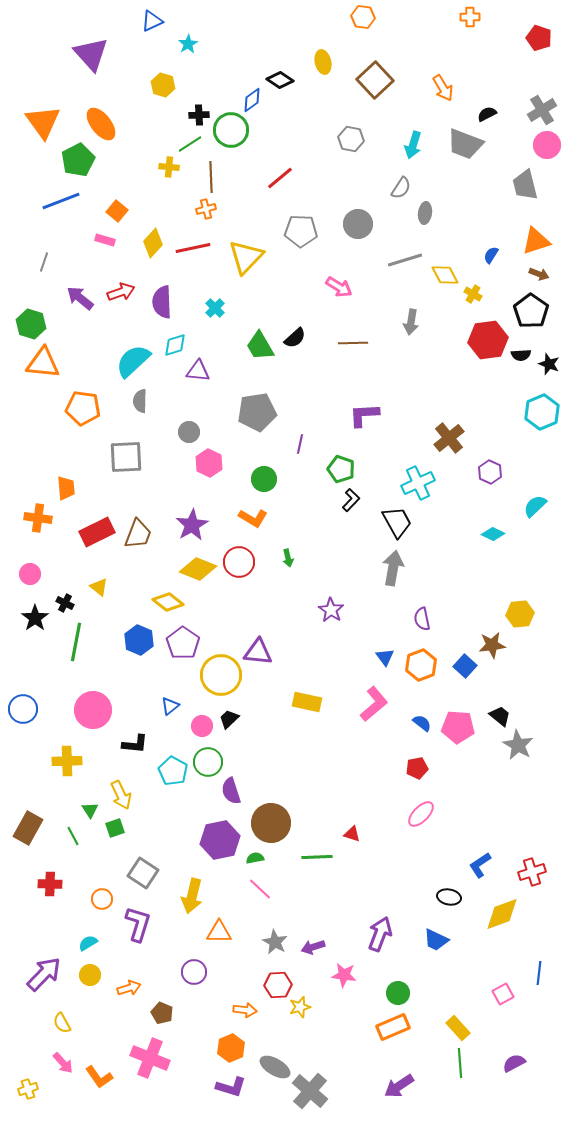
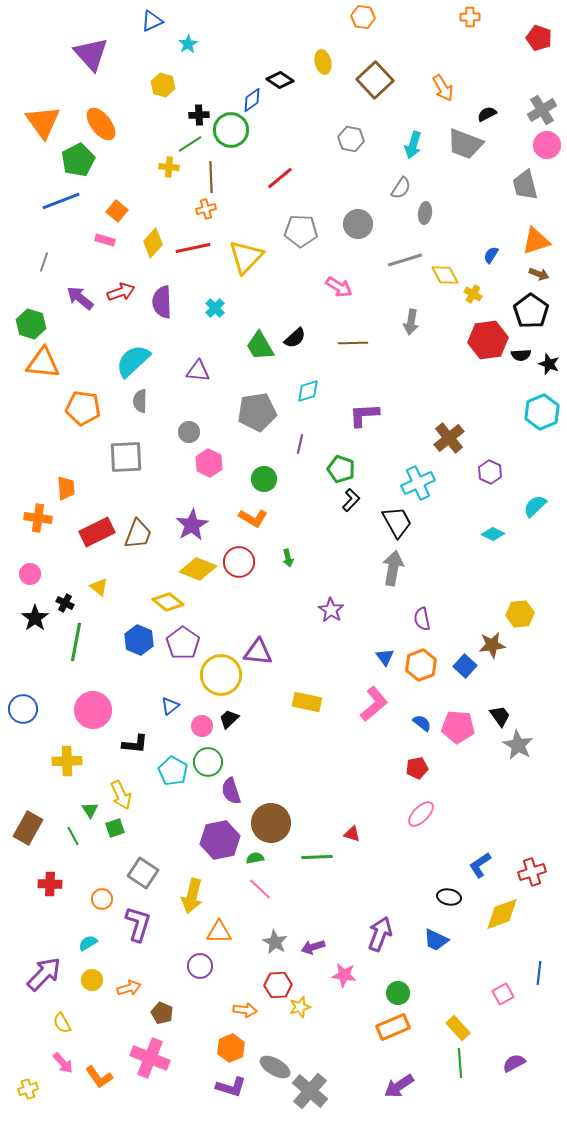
cyan diamond at (175, 345): moved 133 px right, 46 px down
black trapezoid at (500, 716): rotated 15 degrees clockwise
purple circle at (194, 972): moved 6 px right, 6 px up
yellow circle at (90, 975): moved 2 px right, 5 px down
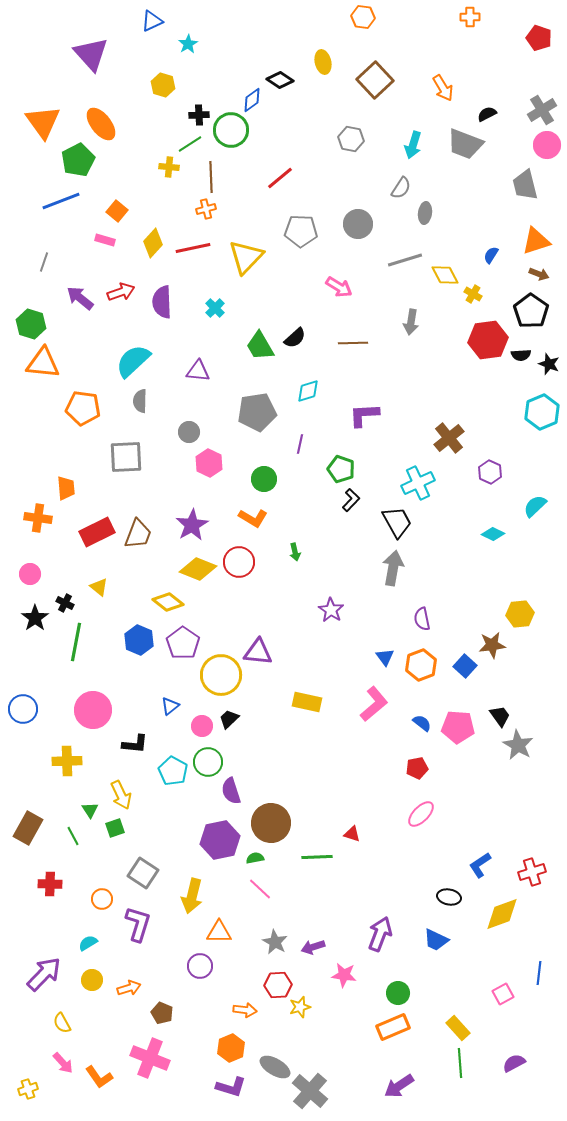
green arrow at (288, 558): moved 7 px right, 6 px up
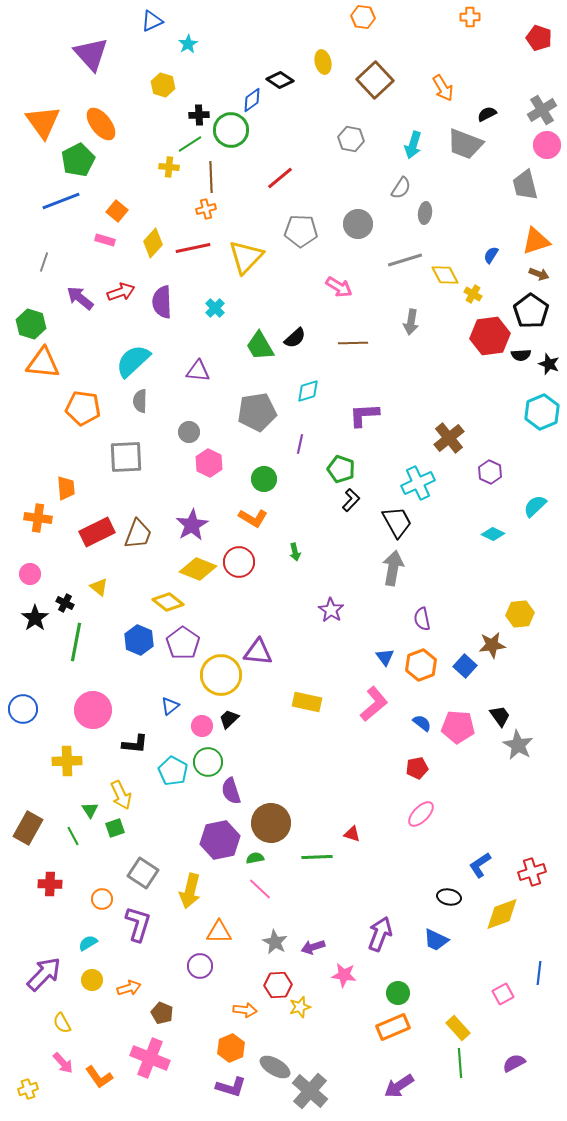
red hexagon at (488, 340): moved 2 px right, 4 px up
yellow arrow at (192, 896): moved 2 px left, 5 px up
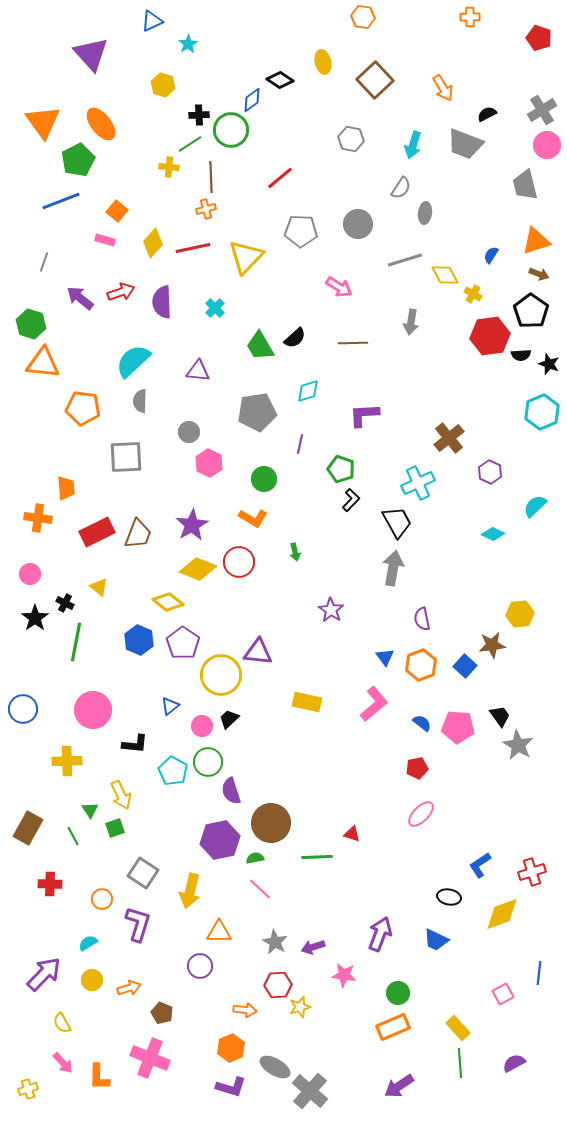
orange L-shape at (99, 1077): rotated 36 degrees clockwise
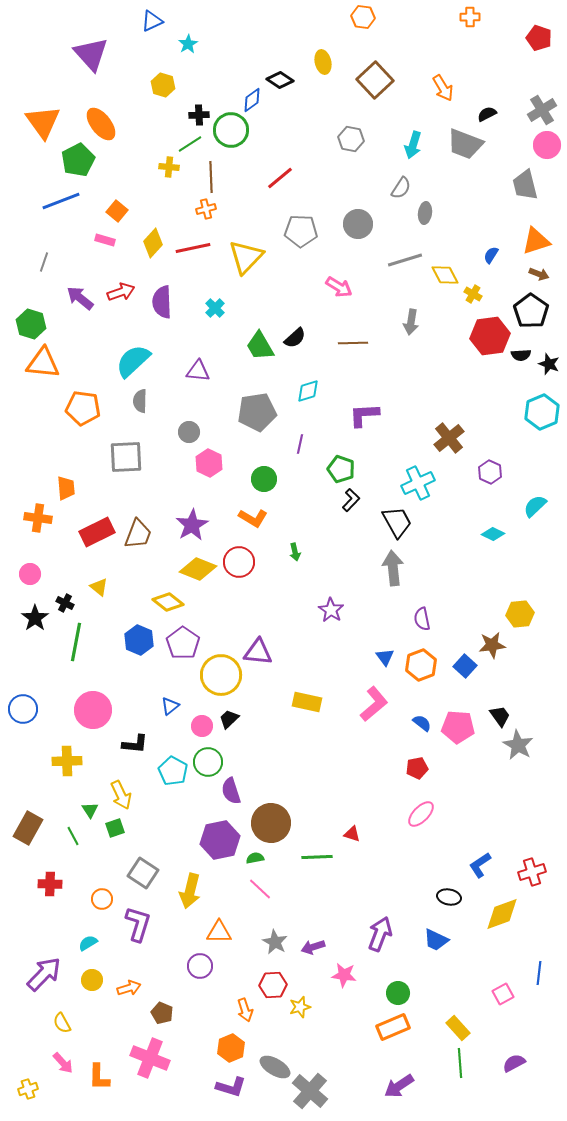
gray arrow at (393, 568): rotated 16 degrees counterclockwise
red hexagon at (278, 985): moved 5 px left
orange arrow at (245, 1010): rotated 65 degrees clockwise
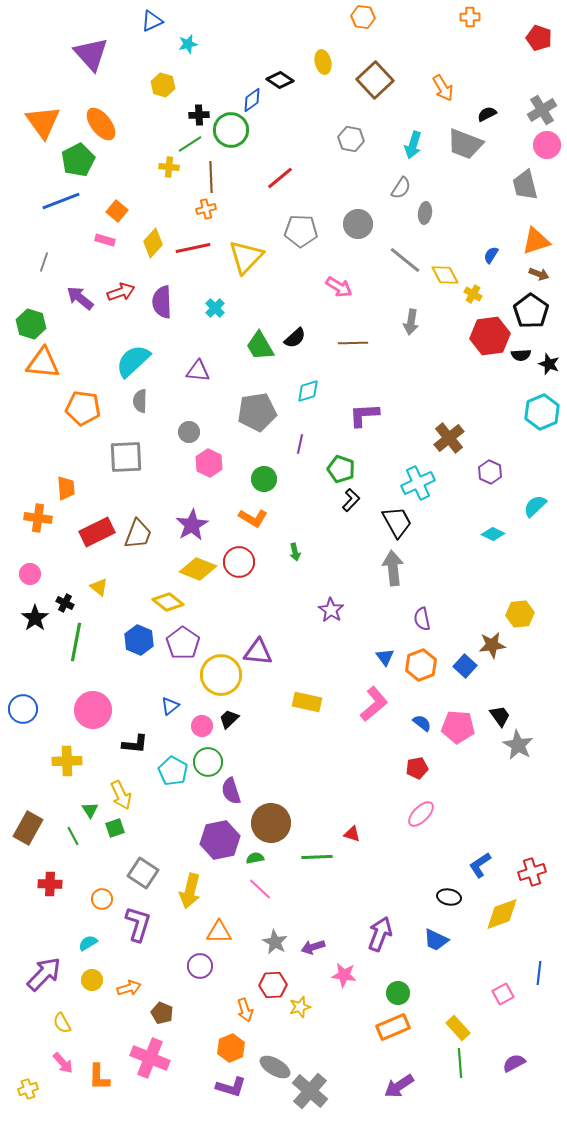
cyan star at (188, 44): rotated 18 degrees clockwise
gray line at (405, 260): rotated 56 degrees clockwise
